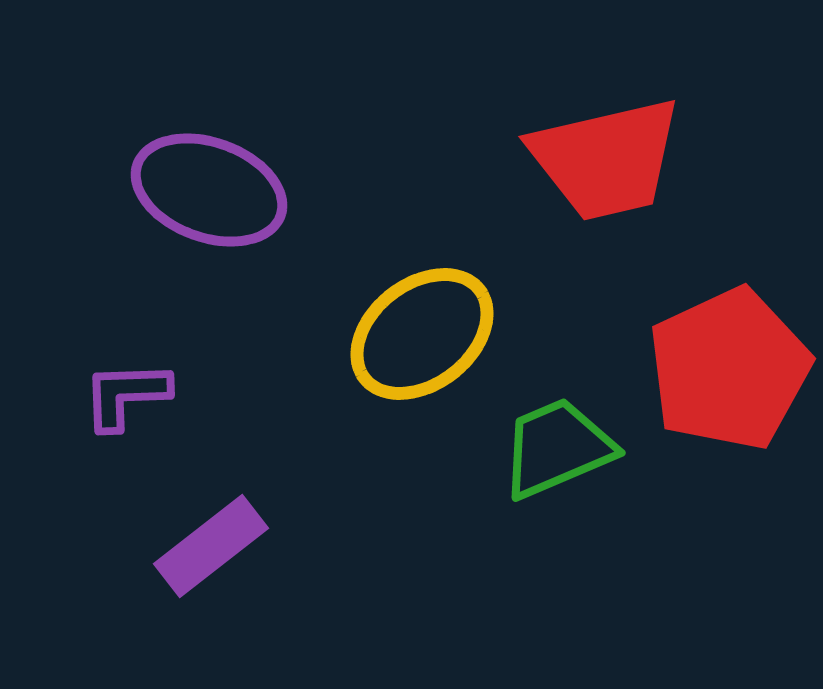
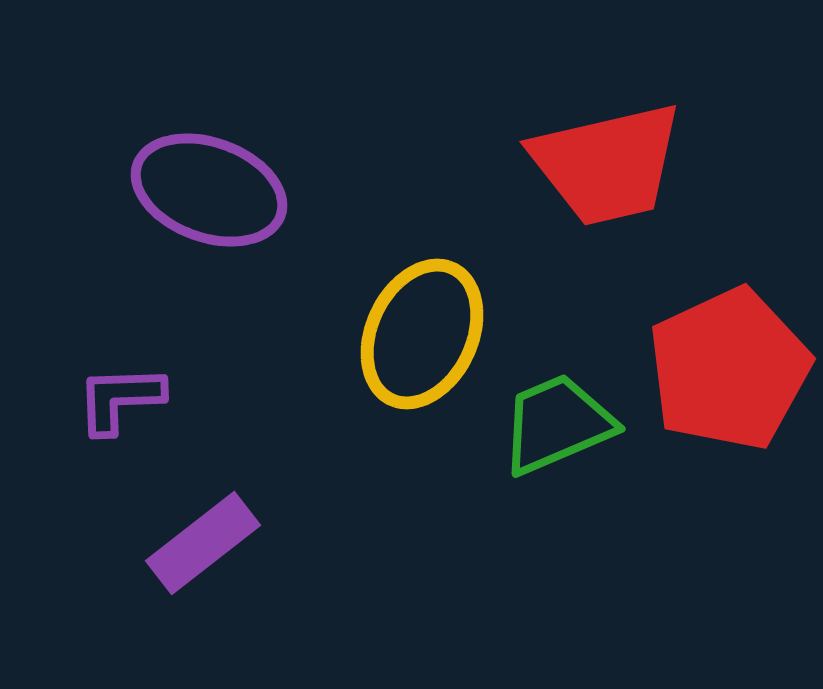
red trapezoid: moved 1 px right, 5 px down
yellow ellipse: rotated 27 degrees counterclockwise
purple L-shape: moved 6 px left, 4 px down
green trapezoid: moved 24 px up
purple rectangle: moved 8 px left, 3 px up
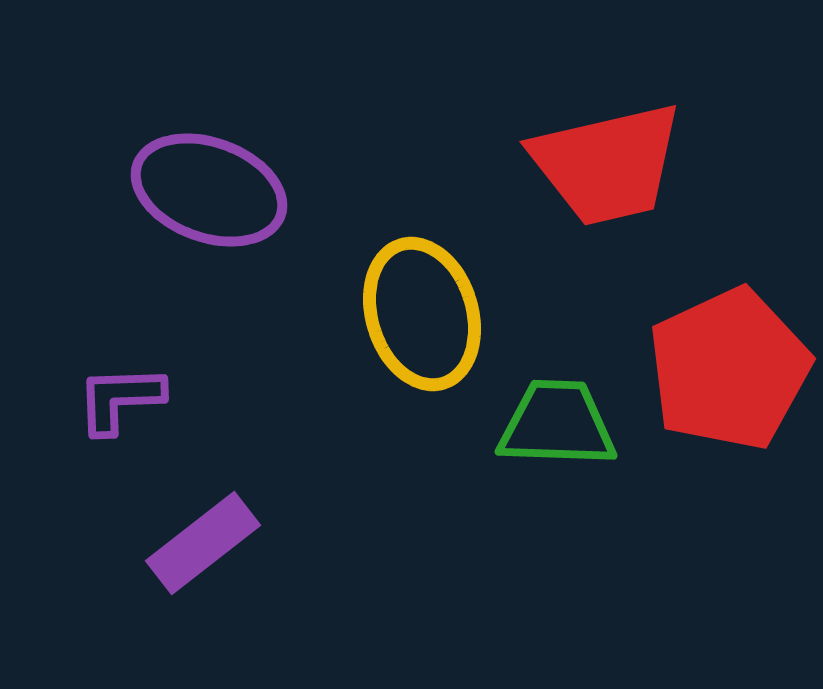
yellow ellipse: moved 20 px up; rotated 42 degrees counterclockwise
green trapezoid: rotated 25 degrees clockwise
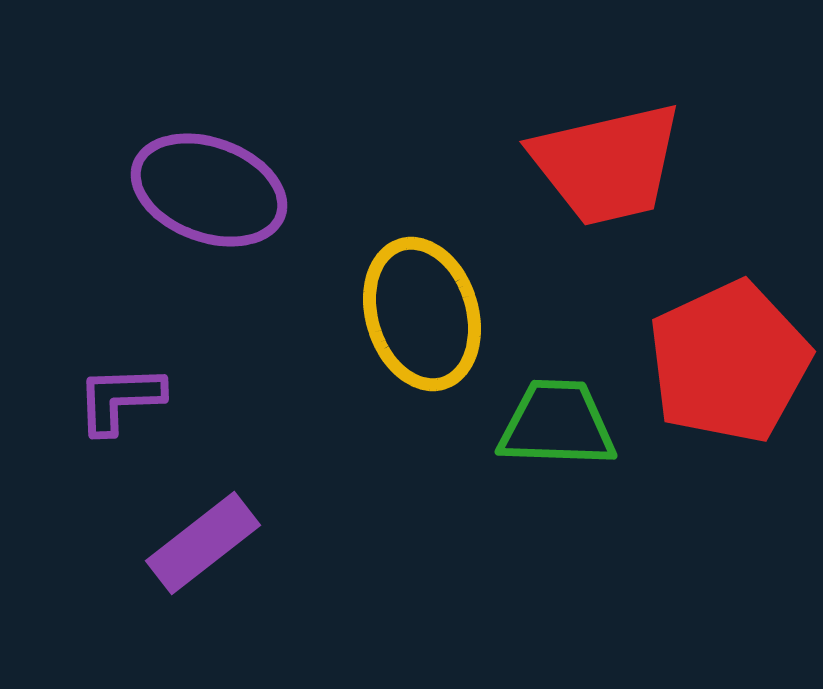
red pentagon: moved 7 px up
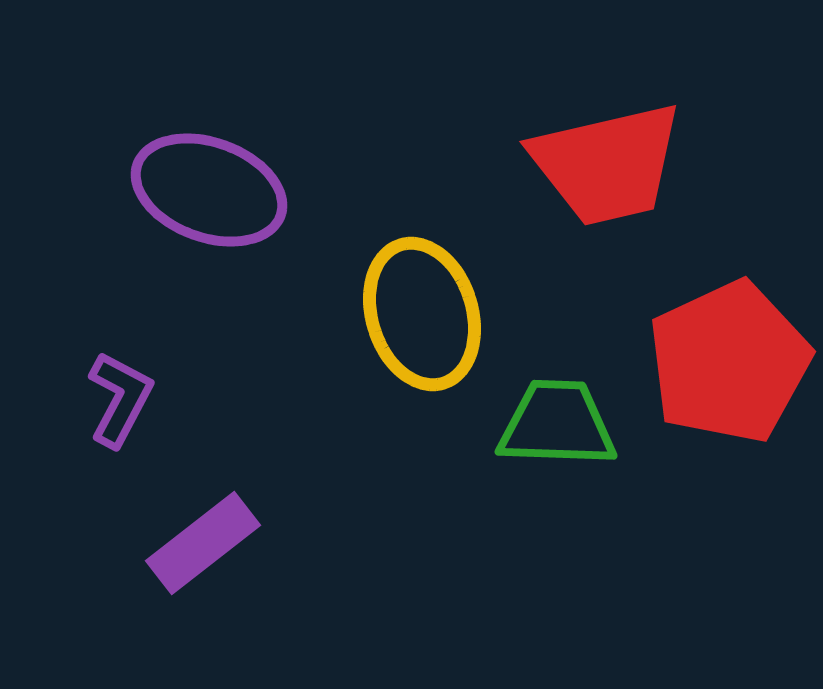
purple L-shape: rotated 120 degrees clockwise
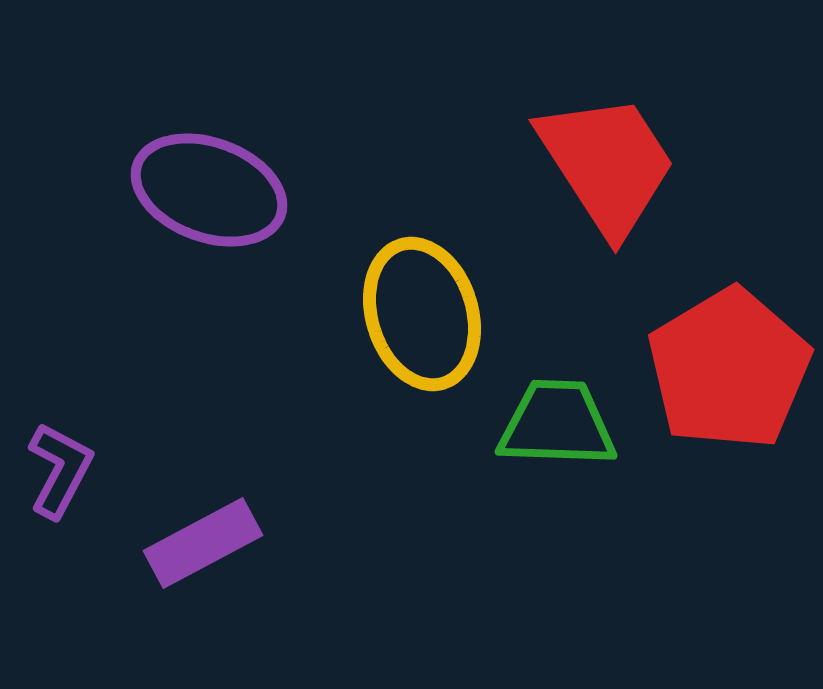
red trapezoid: rotated 110 degrees counterclockwise
red pentagon: moved 7 px down; rotated 6 degrees counterclockwise
purple L-shape: moved 60 px left, 71 px down
purple rectangle: rotated 10 degrees clockwise
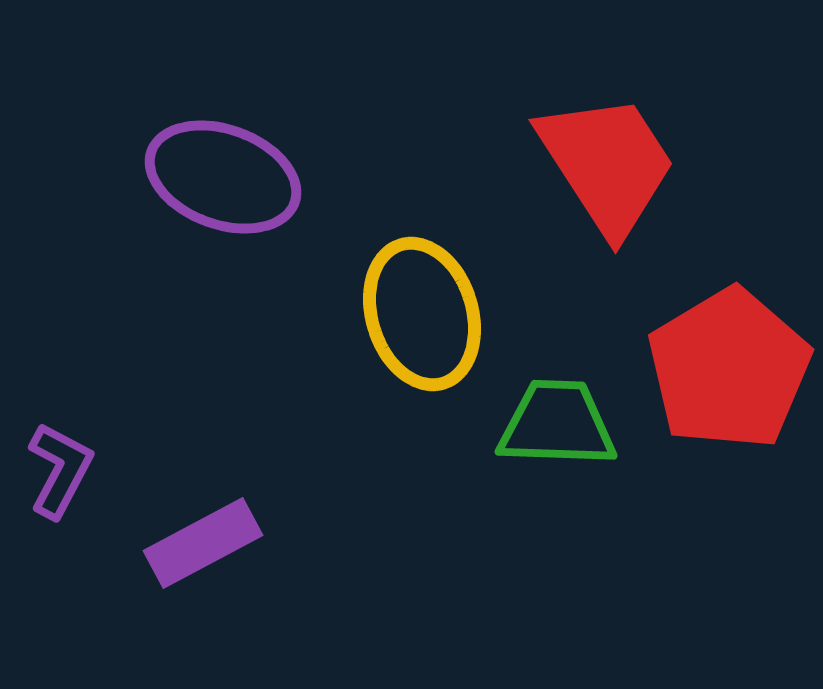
purple ellipse: moved 14 px right, 13 px up
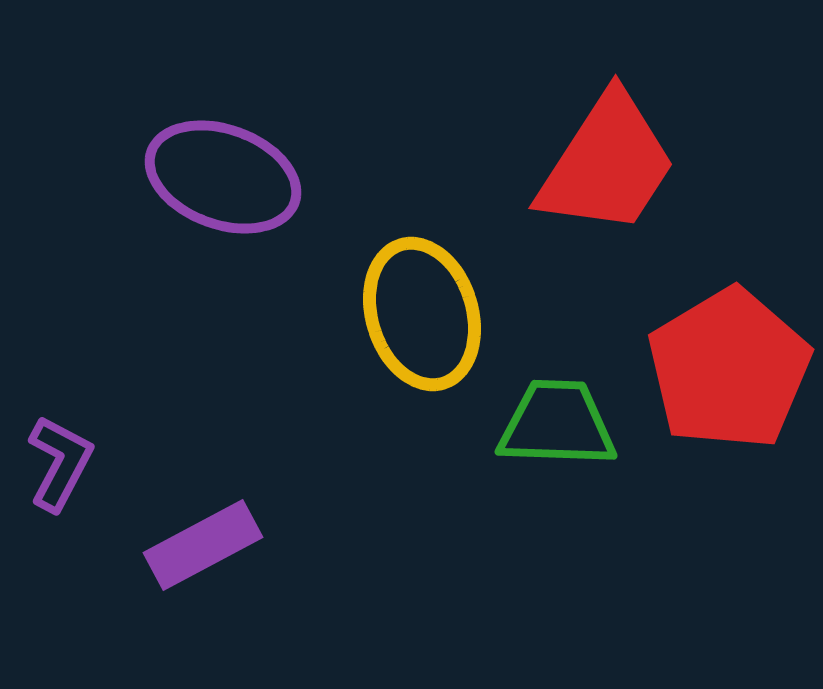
red trapezoid: rotated 66 degrees clockwise
purple L-shape: moved 7 px up
purple rectangle: moved 2 px down
